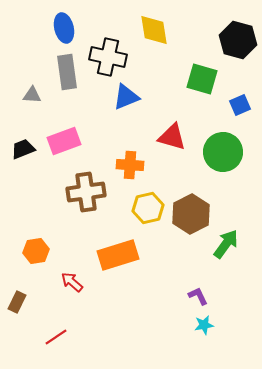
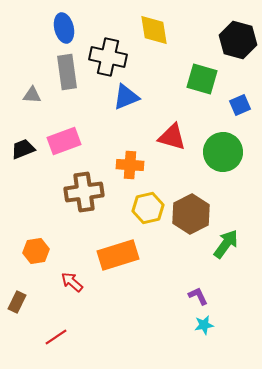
brown cross: moved 2 px left
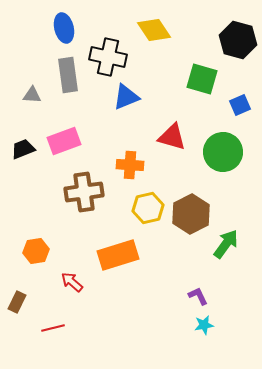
yellow diamond: rotated 24 degrees counterclockwise
gray rectangle: moved 1 px right, 3 px down
red line: moved 3 px left, 9 px up; rotated 20 degrees clockwise
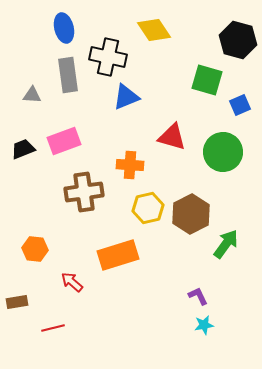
green square: moved 5 px right, 1 px down
orange hexagon: moved 1 px left, 2 px up; rotated 15 degrees clockwise
brown rectangle: rotated 55 degrees clockwise
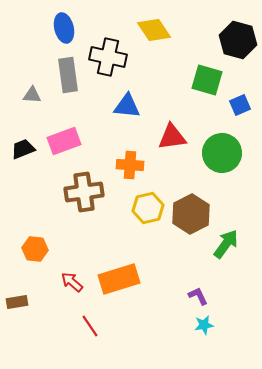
blue triangle: moved 1 px right, 9 px down; rotated 28 degrees clockwise
red triangle: rotated 24 degrees counterclockwise
green circle: moved 1 px left, 1 px down
orange rectangle: moved 1 px right, 24 px down
red line: moved 37 px right, 2 px up; rotated 70 degrees clockwise
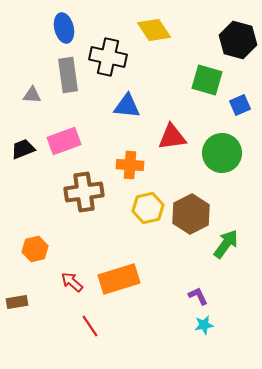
orange hexagon: rotated 20 degrees counterclockwise
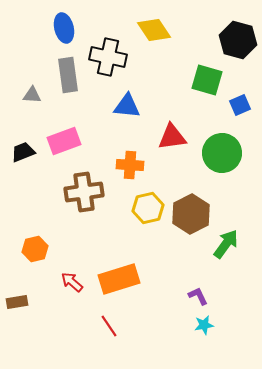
black trapezoid: moved 3 px down
red line: moved 19 px right
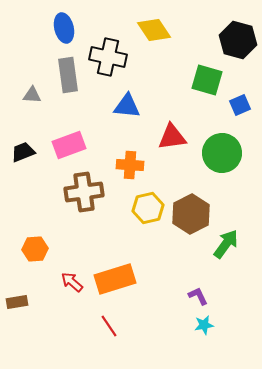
pink rectangle: moved 5 px right, 4 px down
orange hexagon: rotated 10 degrees clockwise
orange rectangle: moved 4 px left
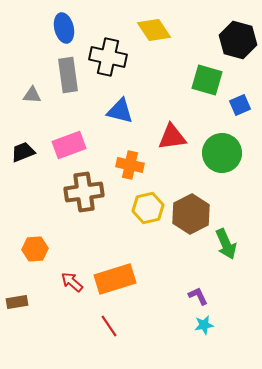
blue triangle: moved 7 px left, 5 px down; rotated 8 degrees clockwise
orange cross: rotated 8 degrees clockwise
green arrow: rotated 120 degrees clockwise
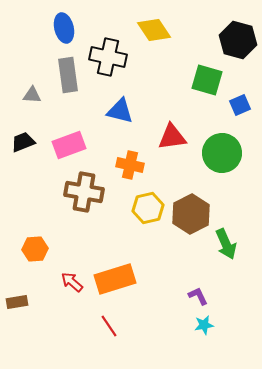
black trapezoid: moved 10 px up
brown cross: rotated 18 degrees clockwise
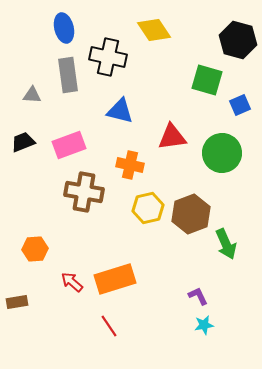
brown hexagon: rotated 6 degrees clockwise
